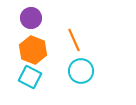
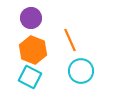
orange line: moved 4 px left
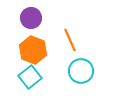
cyan square: rotated 25 degrees clockwise
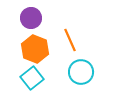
orange hexagon: moved 2 px right, 1 px up
cyan circle: moved 1 px down
cyan square: moved 2 px right, 1 px down
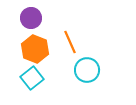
orange line: moved 2 px down
cyan circle: moved 6 px right, 2 px up
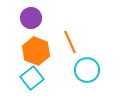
orange hexagon: moved 1 px right, 2 px down
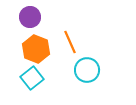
purple circle: moved 1 px left, 1 px up
orange hexagon: moved 2 px up
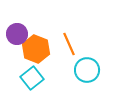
purple circle: moved 13 px left, 17 px down
orange line: moved 1 px left, 2 px down
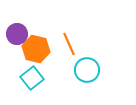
orange hexagon: rotated 8 degrees counterclockwise
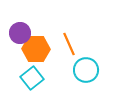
purple circle: moved 3 px right, 1 px up
orange hexagon: rotated 12 degrees counterclockwise
cyan circle: moved 1 px left
